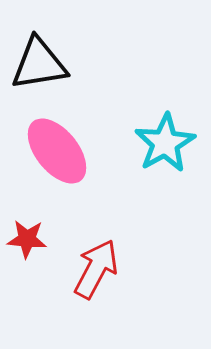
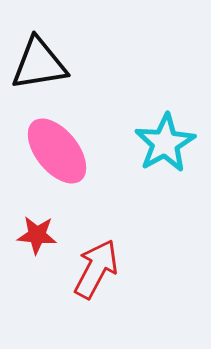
red star: moved 10 px right, 4 px up
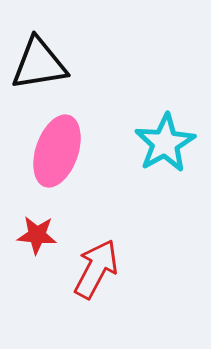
pink ellipse: rotated 58 degrees clockwise
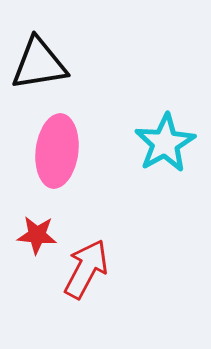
pink ellipse: rotated 12 degrees counterclockwise
red arrow: moved 10 px left
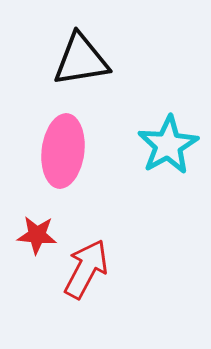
black triangle: moved 42 px right, 4 px up
cyan star: moved 3 px right, 2 px down
pink ellipse: moved 6 px right
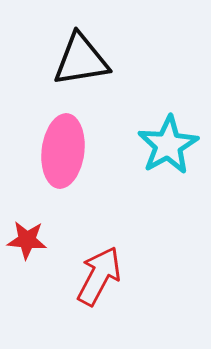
red star: moved 10 px left, 5 px down
red arrow: moved 13 px right, 7 px down
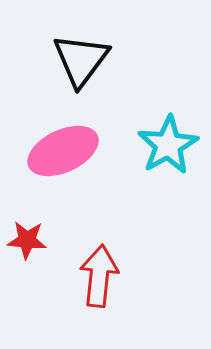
black triangle: rotated 44 degrees counterclockwise
pink ellipse: rotated 58 degrees clockwise
red arrow: rotated 22 degrees counterclockwise
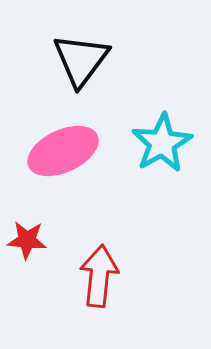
cyan star: moved 6 px left, 2 px up
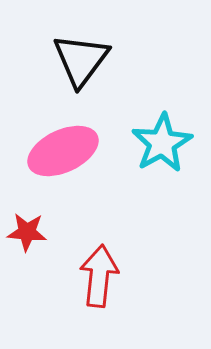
red star: moved 8 px up
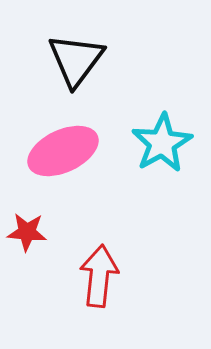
black triangle: moved 5 px left
